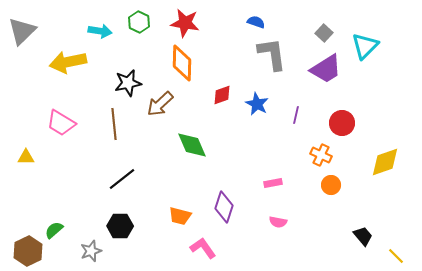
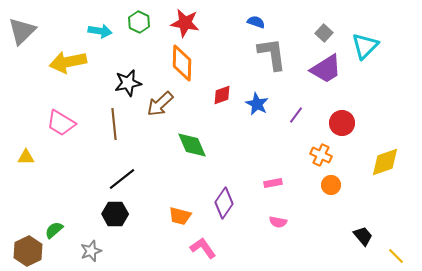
purple line: rotated 24 degrees clockwise
purple diamond: moved 4 px up; rotated 16 degrees clockwise
black hexagon: moved 5 px left, 12 px up
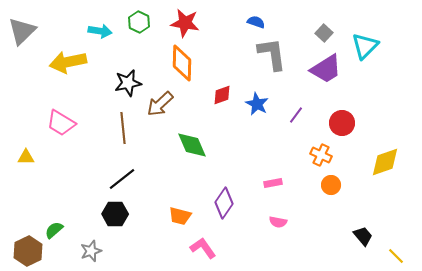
brown line: moved 9 px right, 4 px down
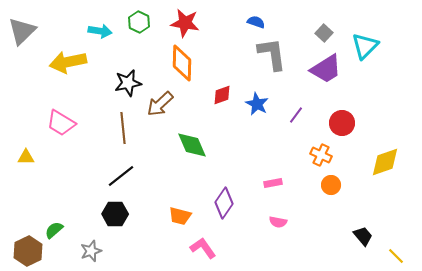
black line: moved 1 px left, 3 px up
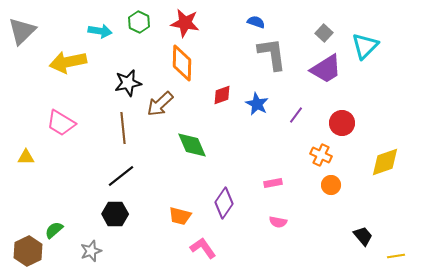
yellow line: rotated 54 degrees counterclockwise
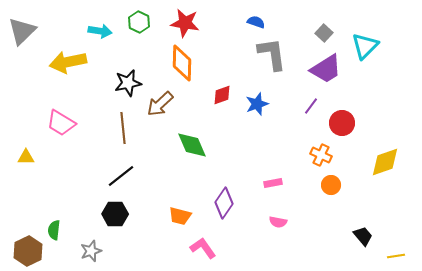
blue star: rotated 25 degrees clockwise
purple line: moved 15 px right, 9 px up
green semicircle: rotated 42 degrees counterclockwise
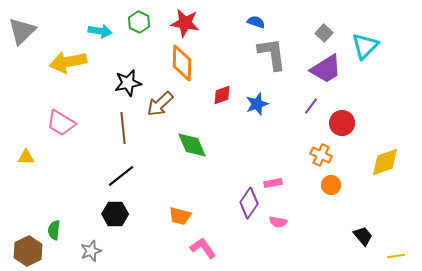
purple diamond: moved 25 px right
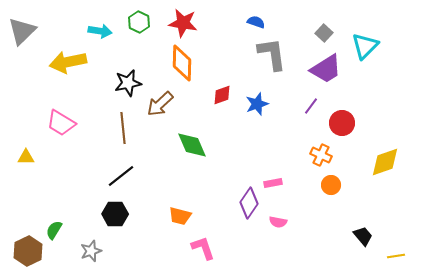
red star: moved 2 px left
green semicircle: rotated 24 degrees clockwise
pink L-shape: rotated 16 degrees clockwise
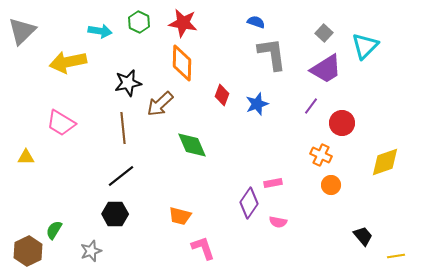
red diamond: rotated 50 degrees counterclockwise
